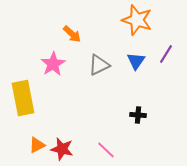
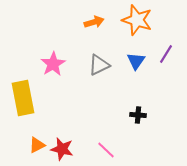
orange arrow: moved 22 px right, 12 px up; rotated 60 degrees counterclockwise
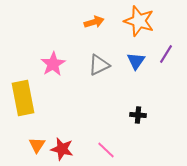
orange star: moved 2 px right, 1 px down
orange triangle: rotated 30 degrees counterclockwise
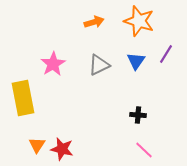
pink line: moved 38 px right
